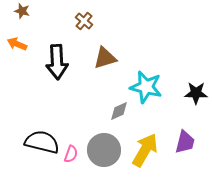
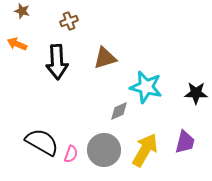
brown cross: moved 15 px left; rotated 30 degrees clockwise
black semicircle: rotated 16 degrees clockwise
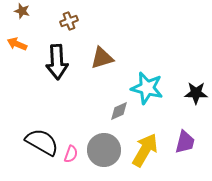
brown triangle: moved 3 px left
cyan star: moved 1 px right, 1 px down
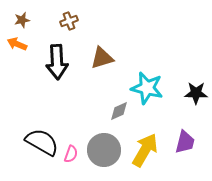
brown star: moved 9 px down; rotated 28 degrees counterclockwise
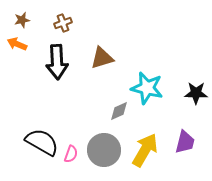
brown cross: moved 6 px left, 2 px down
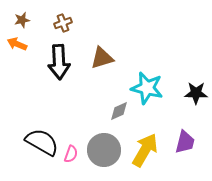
black arrow: moved 2 px right
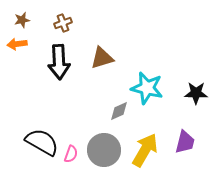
orange arrow: rotated 30 degrees counterclockwise
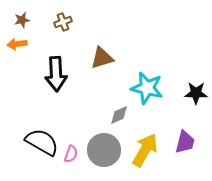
brown cross: moved 1 px up
black arrow: moved 3 px left, 12 px down
gray diamond: moved 4 px down
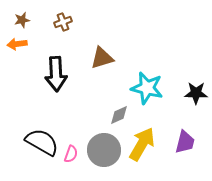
yellow arrow: moved 3 px left, 6 px up
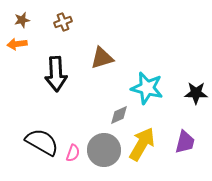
pink semicircle: moved 2 px right, 1 px up
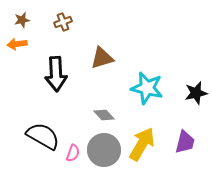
black star: rotated 15 degrees counterclockwise
gray diamond: moved 15 px left; rotated 70 degrees clockwise
black semicircle: moved 1 px right, 6 px up
